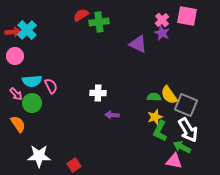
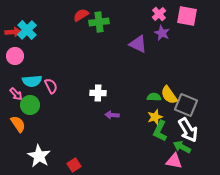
pink cross: moved 3 px left, 6 px up
green circle: moved 2 px left, 2 px down
white star: rotated 30 degrees clockwise
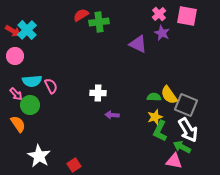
red arrow: moved 1 px up; rotated 35 degrees clockwise
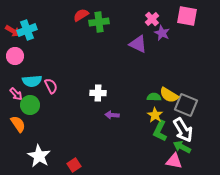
pink cross: moved 7 px left, 5 px down
cyan cross: rotated 24 degrees clockwise
yellow semicircle: rotated 24 degrees counterclockwise
yellow star: moved 2 px up; rotated 21 degrees counterclockwise
white arrow: moved 5 px left
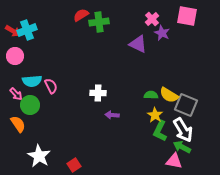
green semicircle: moved 3 px left, 2 px up
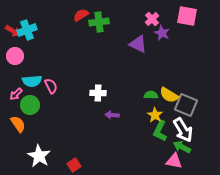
pink arrow: rotated 88 degrees clockwise
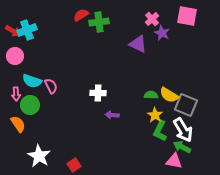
cyan semicircle: rotated 24 degrees clockwise
pink arrow: rotated 48 degrees counterclockwise
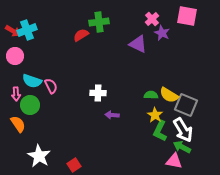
red semicircle: moved 20 px down
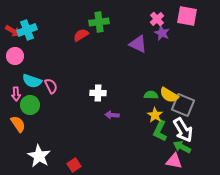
pink cross: moved 5 px right
gray square: moved 3 px left
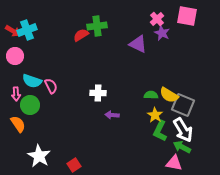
green cross: moved 2 px left, 4 px down
pink triangle: moved 2 px down
